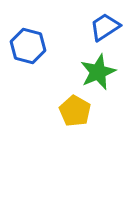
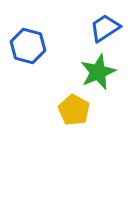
blue trapezoid: moved 1 px down
yellow pentagon: moved 1 px left, 1 px up
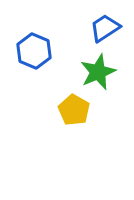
blue hexagon: moved 6 px right, 5 px down; rotated 8 degrees clockwise
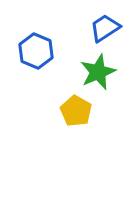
blue hexagon: moved 2 px right
yellow pentagon: moved 2 px right, 1 px down
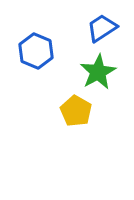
blue trapezoid: moved 3 px left
green star: rotated 6 degrees counterclockwise
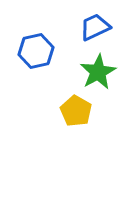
blue trapezoid: moved 7 px left, 1 px up; rotated 8 degrees clockwise
blue hexagon: rotated 24 degrees clockwise
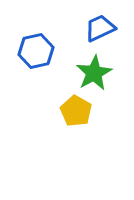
blue trapezoid: moved 5 px right, 1 px down
green star: moved 4 px left, 1 px down
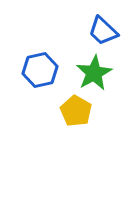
blue trapezoid: moved 3 px right, 3 px down; rotated 112 degrees counterclockwise
blue hexagon: moved 4 px right, 19 px down
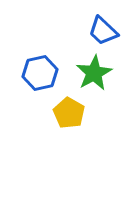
blue hexagon: moved 3 px down
yellow pentagon: moved 7 px left, 2 px down
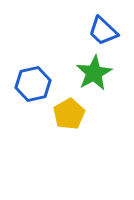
blue hexagon: moved 7 px left, 11 px down
yellow pentagon: moved 1 px down; rotated 12 degrees clockwise
